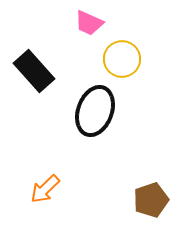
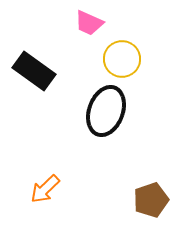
black rectangle: rotated 12 degrees counterclockwise
black ellipse: moved 11 px right
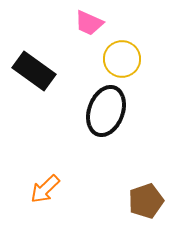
brown pentagon: moved 5 px left, 1 px down
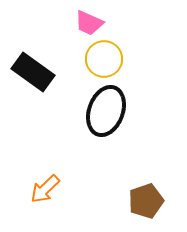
yellow circle: moved 18 px left
black rectangle: moved 1 px left, 1 px down
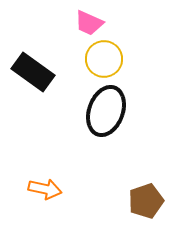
orange arrow: rotated 124 degrees counterclockwise
